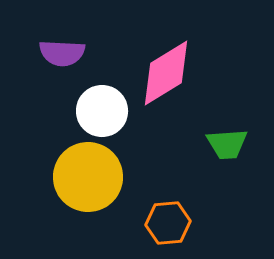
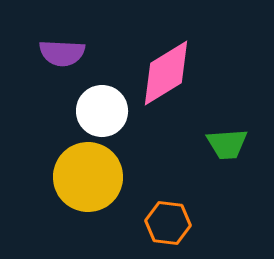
orange hexagon: rotated 12 degrees clockwise
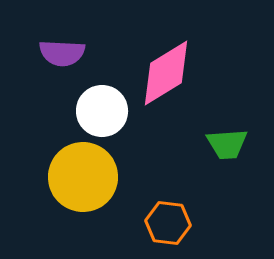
yellow circle: moved 5 px left
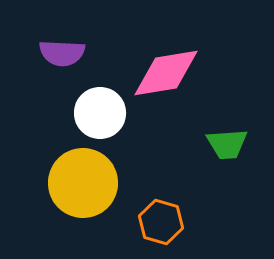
pink diamond: rotated 22 degrees clockwise
white circle: moved 2 px left, 2 px down
yellow circle: moved 6 px down
orange hexagon: moved 7 px left, 1 px up; rotated 9 degrees clockwise
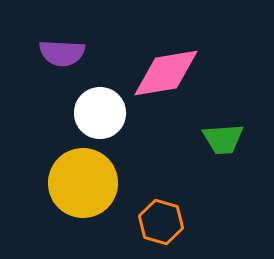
green trapezoid: moved 4 px left, 5 px up
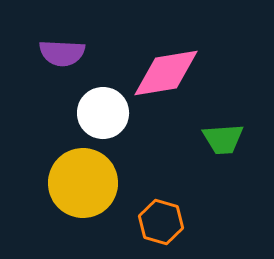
white circle: moved 3 px right
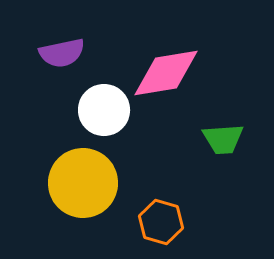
purple semicircle: rotated 15 degrees counterclockwise
white circle: moved 1 px right, 3 px up
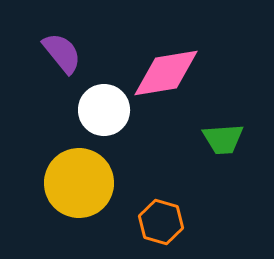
purple semicircle: rotated 117 degrees counterclockwise
yellow circle: moved 4 px left
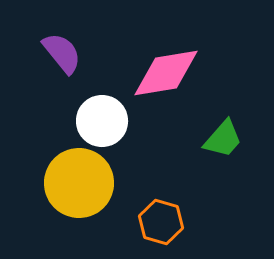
white circle: moved 2 px left, 11 px down
green trapezoid: rotated 45 degrees counterclockwise
